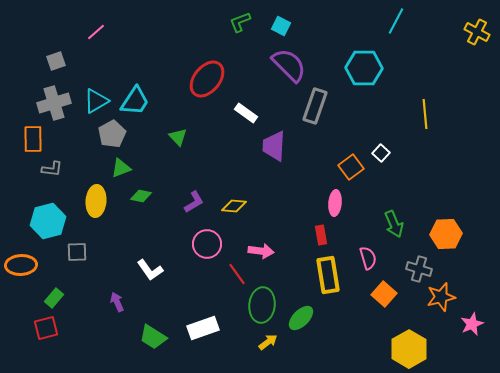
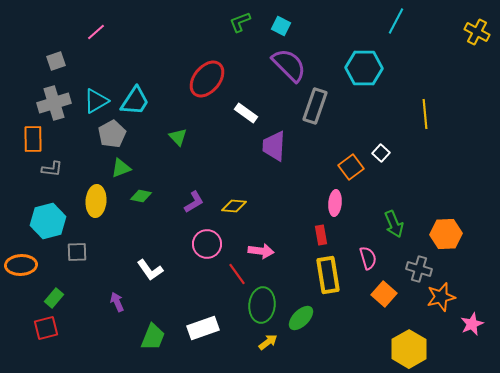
green trapezoid at (153, 337): rotated 100 degrees counterclockwise
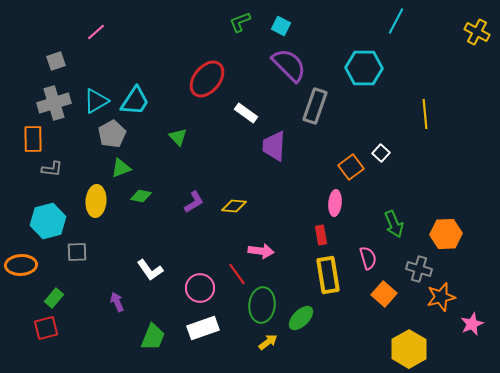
pink circle at (207, 244): moved 7 px left, 44 px down
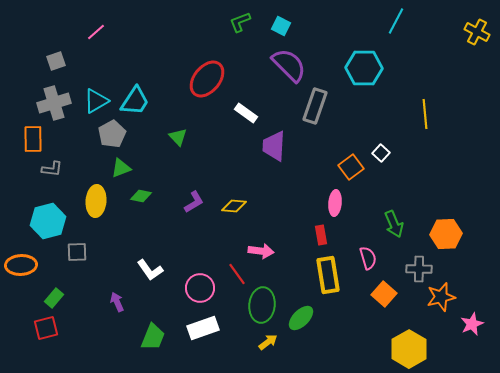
gray cross at (419, 269): rotated 15 degrees counterclockwise
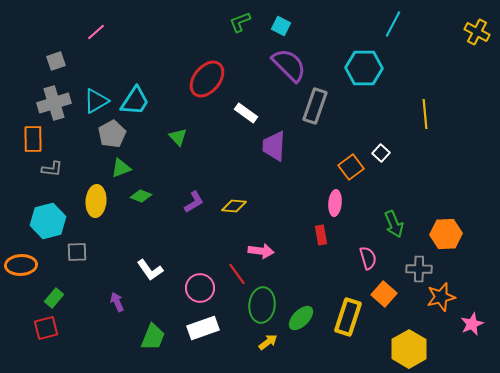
cyan line at (396, 21): moved 3 px left, 3 px down
green diamond at (141, 196): rotated 10 degrees clockwise
yellow rectangle at (328, 275): moved 20 px right, 42 px down; rotated 27 degrees clockwise
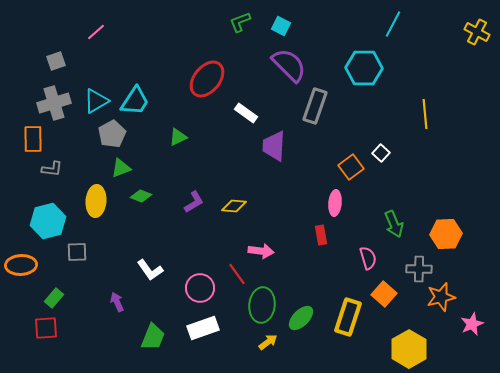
green triangle at (178, 137): rotated 48 degrees clockwise
red square at (46, 328): rotated 10 degrees clockwise
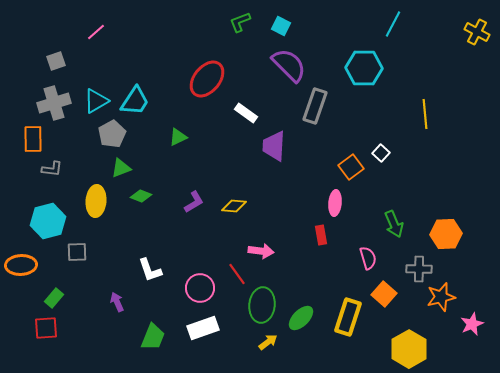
white L-shape at (150, 270): rotated 16 degrees clockwise
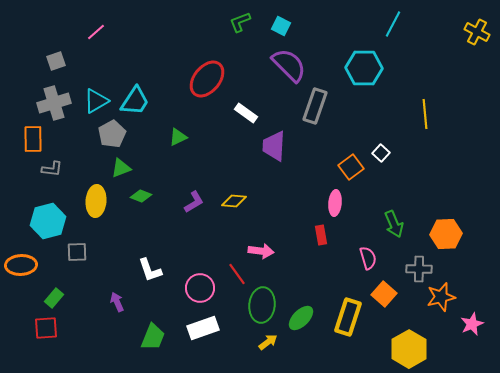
yellow diamond at (234, 206): moved 5 px up
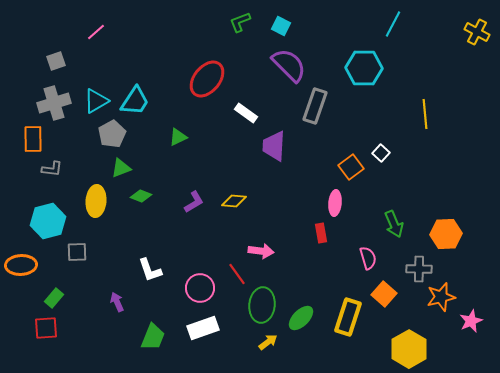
red rectangle at (321, 235): moved 2 px up
pink star at (472, 324): moved 1 px left, 3 px up
